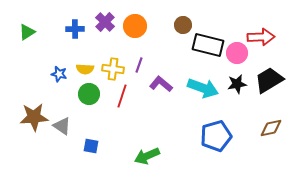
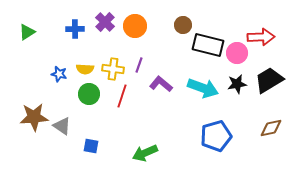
green arrow: moved 2 px left, 3 px up
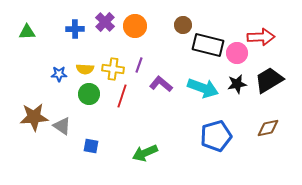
green triangle: rotated 30 degrees clockwise
blue star: rotated 14 degrees counterclockwise
brown diamond: moved 3 px left
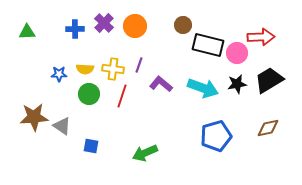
purple cross: moved 1 px left, 1 px down
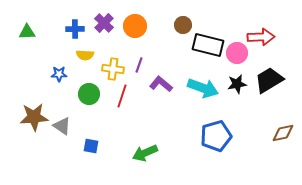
yellow semicircle: moved 14 px up
brown diamond: moved 15 px right, 5 px down
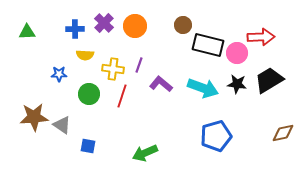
black star: rotated 18 degrees clockwise
gray triangle: moved 1 px up
blue square: moved 3 px left
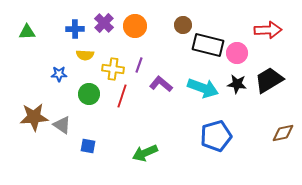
red arrow: moved 7 px right, 7 px up
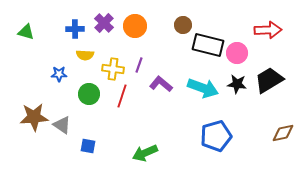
green triangle: moved 1 px left; rotated 18 degrees clockwise
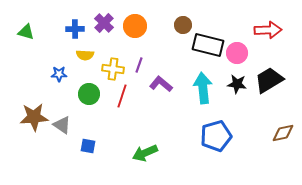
cyan arrow: rotated 116 degrees counterclockwise
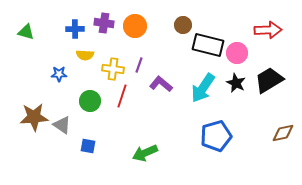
purple cross: rotated 36 degrees counterclockwise
black star: moved 1 px left, 1 px up; rotated 18 degrees clockwise
cyan arrow: rotated 140 degrees counterclockwise
green circle: moved 1 px right, 7 px down
